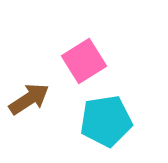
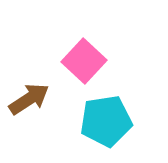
pink square: rotated 15 degrees counterclockwise
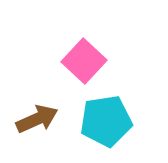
brown arrow: moved 8 px right, 20 px down; rotated 9 degrees clockwise
